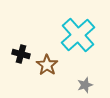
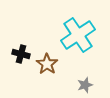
cyan cross: rotated 8 degrees clockwise
brown star: moved 1 px up
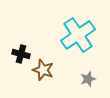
brown star: moved 4 px left, 6 px down; rotated 15 degrees counterclockwise
gray star: moved 3 px right, 6 px up
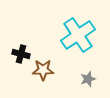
brown star: rotated 20 degrees counterclockwise
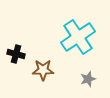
cyan cross: moved 2 px down
black cross: moved 5 px left
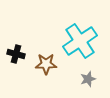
cyan cross: moved 2 px right, 4 px down
brown star: moved 3 px right, 6 px up
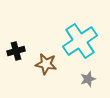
black cross: moved 3 px up; rotated 30 degrees counterclockwise
brown star: rotated 10 degrees clockwise
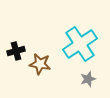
cyan cross: moved 3 px down
brown star: moved 6 px left
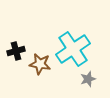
cyan cross: moved 7 px left, 5 px down
